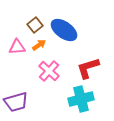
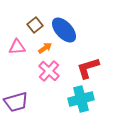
blue ellipse: rotated 12 degrees clockwise
orange arrow: moved 6 px right, 3 px down
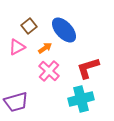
brown square: moved 6 px left, 1 px down
pink triangle: rotated 24 degrees counterclockwise
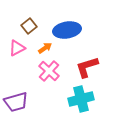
blue ellipse: moved 3 px right; rotated 56 degrees counterclockwise
pink triangle: moved 1 px down
red L-shape: moved 1 px left, 1 px up
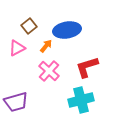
orange arrow: moved 1 px right, 2 px up; rotated 16 degrees counterclockwise
cyan cross: moved 1 px down
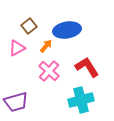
red L-shape: rotated 75 degrees clockwise
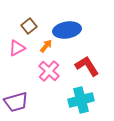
red L-shape: moved 1 px up
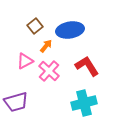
brown square: moved 6 px right
blue ellipse: moved 3 px right
pink triangle: moved 8 px right, 13 px down
cyan cross: moved 3 px right, 3 px down
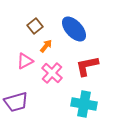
blue ellipse: moved 4 px right, 1 px up; rotated 56 degrees clockwise
red L-shape: rotated 70 degrees counterclockwise
pink cross: moved 3 px right, 2 px down
cyan cross: moved 1 px down; rotated 25 degrees clockwise
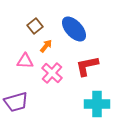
pink triangle: rotated 30 degrees clockwise
cyan cross: moved 13 px right; rotated 10 degrees counterclockwise
